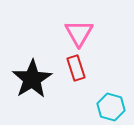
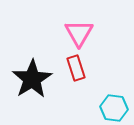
cyan hexagon: moved 3 px right, 1 px down; rotated 8 degrees counterclockwise
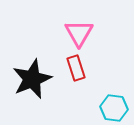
black star: rotated 9 degrees clockwise
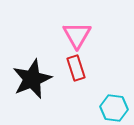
pink triangle: moved 2 px left, 2 px down
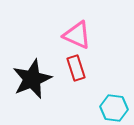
pink triangle: rotated 36 degrees counterclockwise
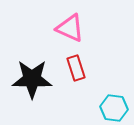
pink triangle: moved 7 px left, 7 px up
black star: rotated 24 degrees clockwise
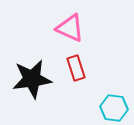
black star: rotated 9 degrees counterclockwise
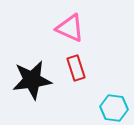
black star: moved 1 px down
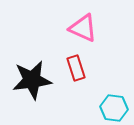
pink triangle: moved 13 px right
